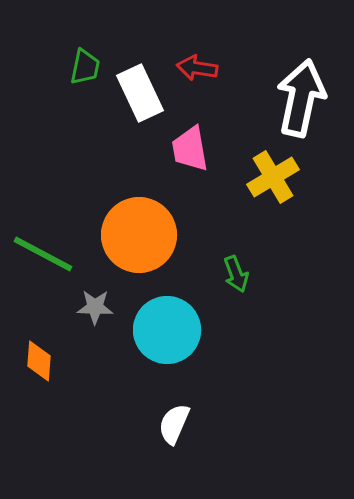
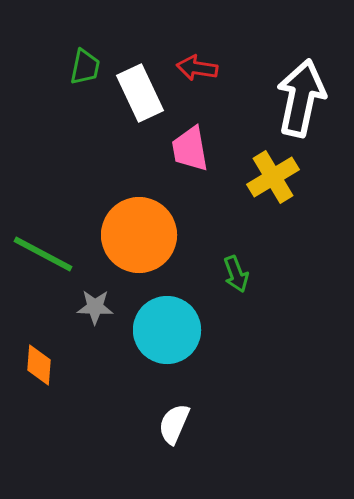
orange diamond: moved 4 px down
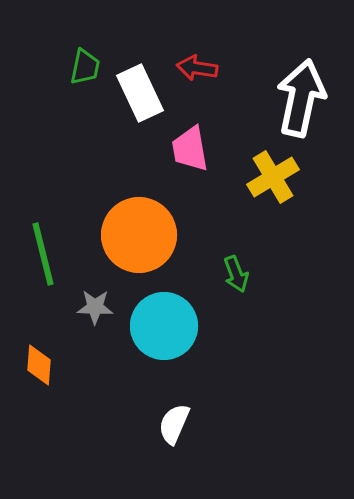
green line: rotated 48 degrees clockwise
cyan circle: moved 3 px left, 4 px up
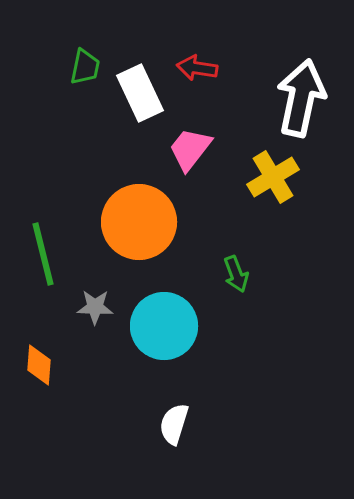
pink trapezoid: rotated 48 degrees clockwise
orange circle: moved 13 px up
white semicircle: rotated 6 degrees counterclockwise
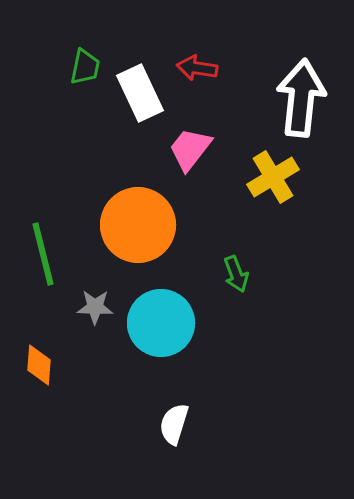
white arrow: rotated 6 degrees counterclockwise
orange circle: moved 1 px left, 3 px down
cyan circle: moved 3 px left, 3 px up
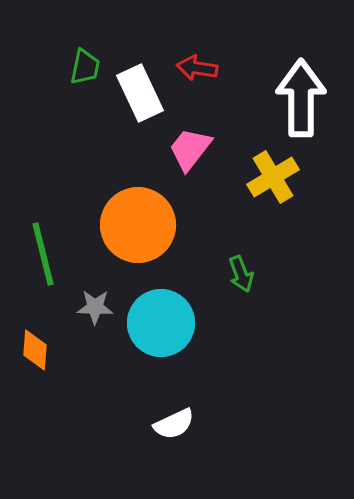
white arrow: rotated 6 degrees counterclockwise
green arrow: moved 5 px right
orange diamond: moved 4 px left, 15 px up
white semicircle: rotated 132 degrees counterclockwise
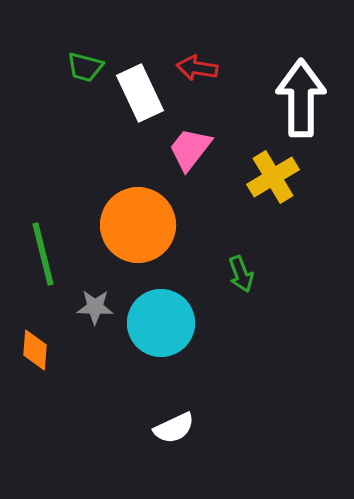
green trapezoid: rotated 93 degrees clockwise
white semicircle: moved 4 px down
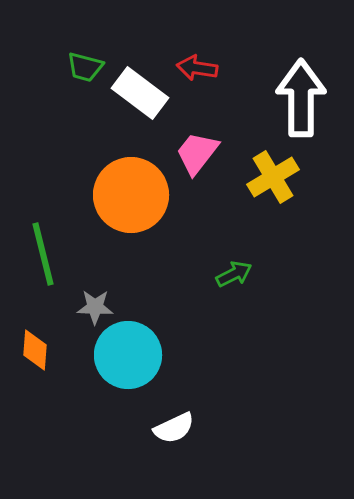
white rectangle: rotated 28 degrees counterclockwise
pink trapezoid: moved 7 px right, 4 px down
orange circle: moved 7 px left, 30 px up
green arrow: moved 7 px left; rotated 96 degrees counterclockwise
cyan circle: moved 33 px left, 32 px down
